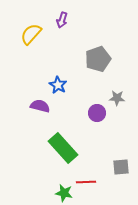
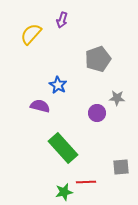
green star: moved 1 px up; rotated 24 degrees counterclockwise
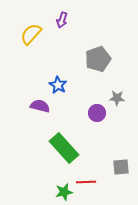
green rectangle: moved 1 px right
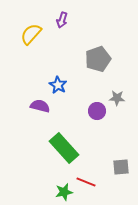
purple circle: moved 2 px up
red line: rotated 24 degrees clockwise
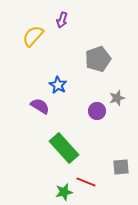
yellow semicircle: moved 2 px right, 2 px down
gray star: rotated 21 degrees counterclockwise
purple semicircle: rotated 18 degrees clockwise
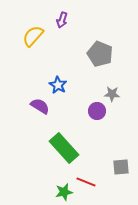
gray pentagon: moved 2 px right, 5 px up; rotated 30 degrees counterclockwise
gray star: moved 5 px left, 4 px up; rotated 21 degrees clockwise
